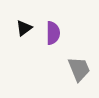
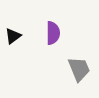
black triangle: moved 11 px left, 8 px down
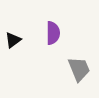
black triangle: moved 4 px down
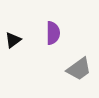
gray trapezoid: rotated 76 degrees clockwise
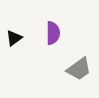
black triangle: moved 1 px right, 2 px up
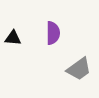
black triangle: moved 1 px left; rotated 42 degrees clockwise
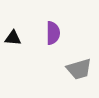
gray trapezoid: rotated 20 degrees clockwise
